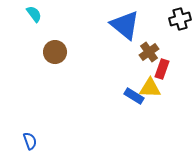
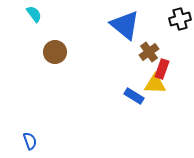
yellow triangle: moved 5 px right, 4 px up
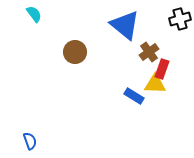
brown circle: moved 20 px right
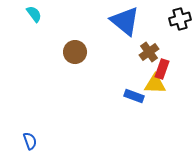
blue triangle: moved 4 px up
blue rectangle: rotated 12 degrees counterclockwise
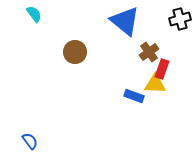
blue semicircle: rotated 18 degrees counterclockwise
